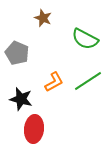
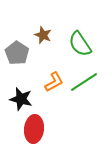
brown star: moved 17 px down
green semicircle: moved 5 px left, 5 px down; rotated 28 degrees clockwise
gray pentagon: rotated 10 degrees clockwise
green line: moved 4 px left, 1 px down
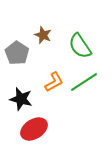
green semicircle: moved 2 px down
red ellipse: rotated 52 degrees clockwise
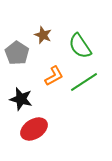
orange L-shape: moved 6 px up
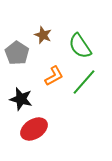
green line: rotated 16 degrees counterclockwise
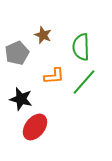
green semicircle: moved 1 px right, 1 px down; rotated 32 degrees clockwise
gray pentagon: rotated 15 degrees clockwise
orange L-shape: rotated 25 degrees clockwise
red ellipse: moved 1 px right, 2 px up; rotated 20 degrees counterclockwise
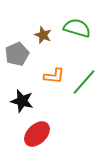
green semicircle: moved 4 px left, 19 px up; rotated 108 degrees clockwise
gray pentagon: moved 1 px down
orange L-shape: rotated 10 degrees clockwise
black star: moved 1 px right, 2 px down
red ellipse: moved 2 px right, 7 px down; rotated 8 degrees clockwise
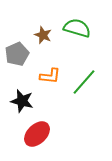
orange L-shape: moved 4 px left
